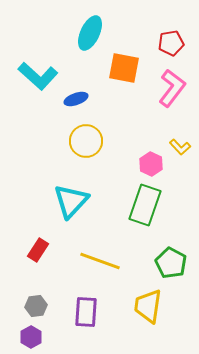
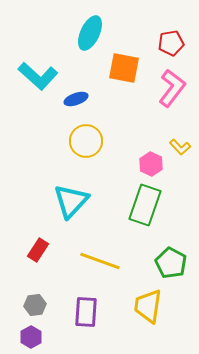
gray hexagon: moved 1 px left, 1 px up
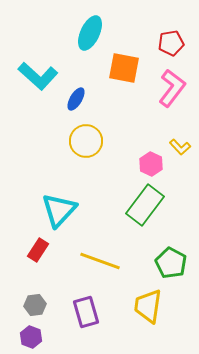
blue ellipse: rotated 40 degrees counterclockwise
cyan triangle: moved 12 px left, 9 px down
green rectangle: rotated 18 degrees clockwise
purple rectangle: rotated 20 degrees counterclockwise
purple hexagon: rotated 10 degrees counterclockwise
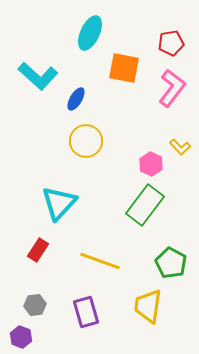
cyan triangle: moved 7 px up
purple hexagon: moved 10 px left
